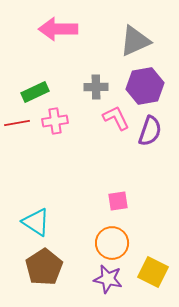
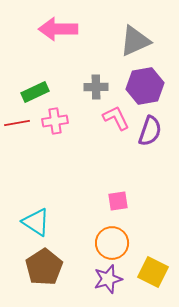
purple star: rotated 28 degrees counterclockwise
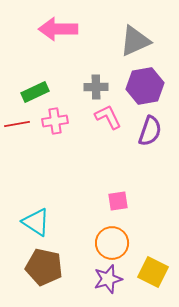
pink L-shape: moved 8 px left, 1 px up
red line: moved 1 px down
brown pentagon: rotated 27 degrees counterclockwise
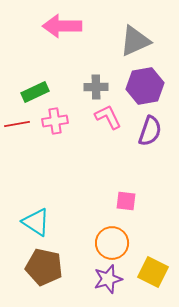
pink arrow: moved 4 px right, 3 px up
pink square: moved 8 px right; rotated 15 degrees clockwise
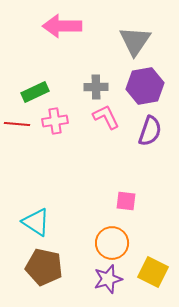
gray triangle: rotated 32 degrees counterclockwise
pink L-shape: moved 2 px left
red line: rotated 15 degrees clockwise
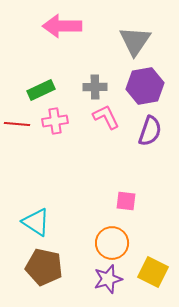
gray cross: moved 1 px left
green rectangle: moved 6 px right, 2 px up
